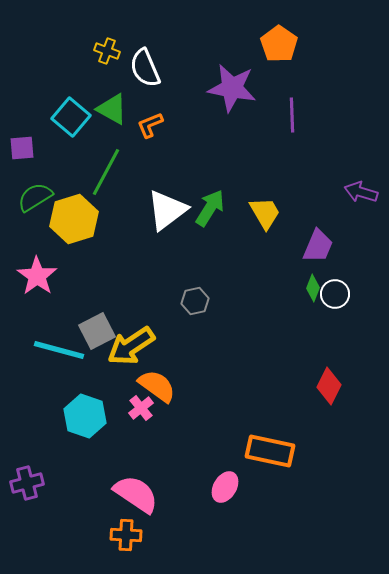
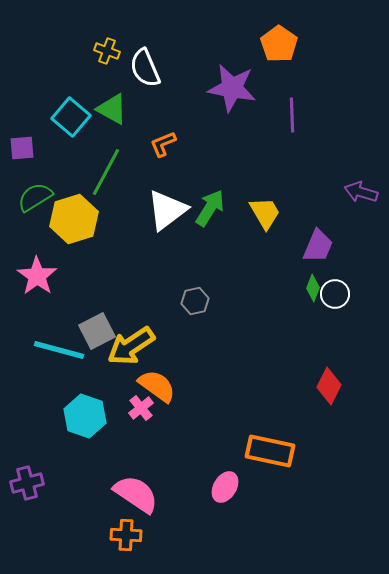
orange L-shape: moved 13 px right, 19 px down
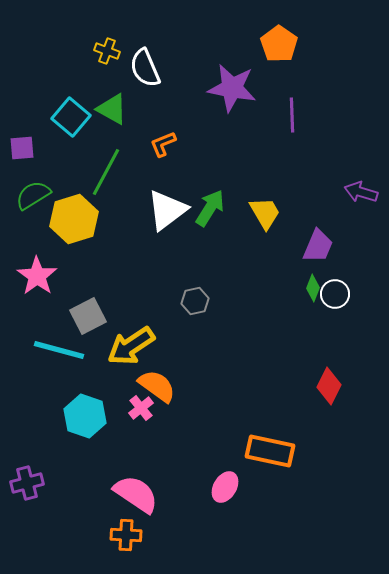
green semicircle: moved 2 px left, 2 px up
gray square: moved 9 px left, 15 px up
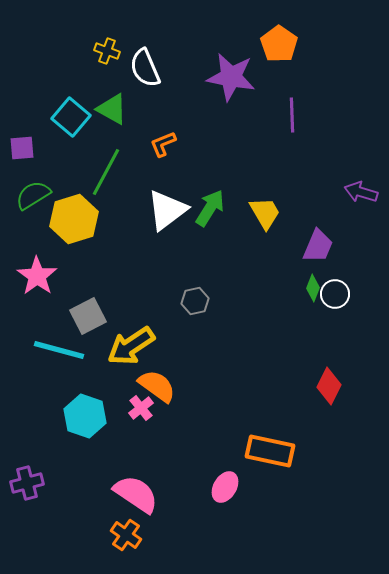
purple star: moved 1 px left, 11 px up
orange cross: rotated 32 degrees clockwise
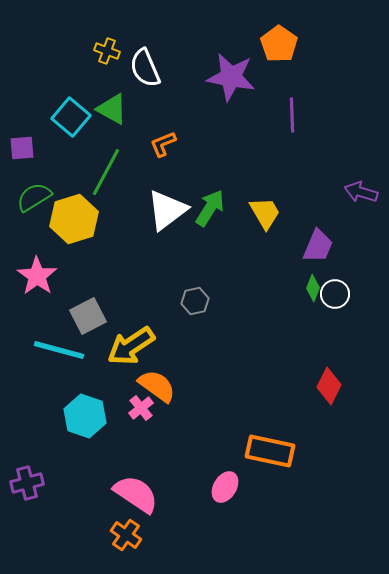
green semicircle: moved 1 px right, 2 px down
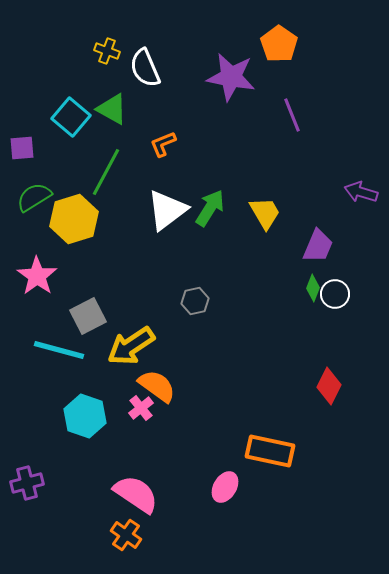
purple line: rotated 20 degrees counterclockwise
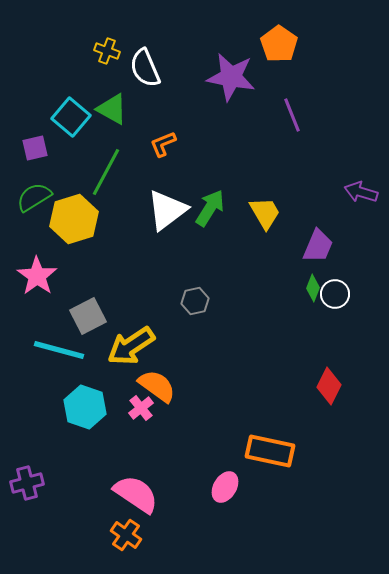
purple square: moved 13 px right; rotated 8 degrees counterclockwise
cyan hexagon: moved 9 px up
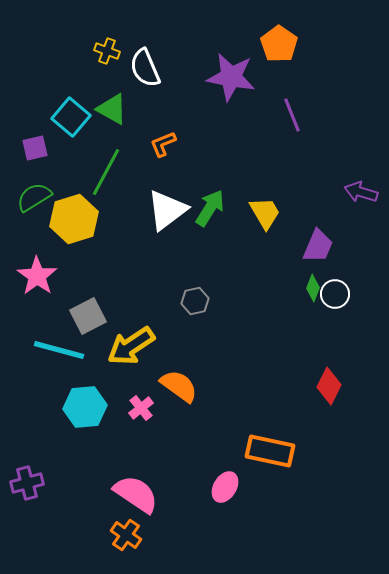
orange semicircle: moved 22 px right
cyan hexagon: rotated 24 degrees counterclockwise
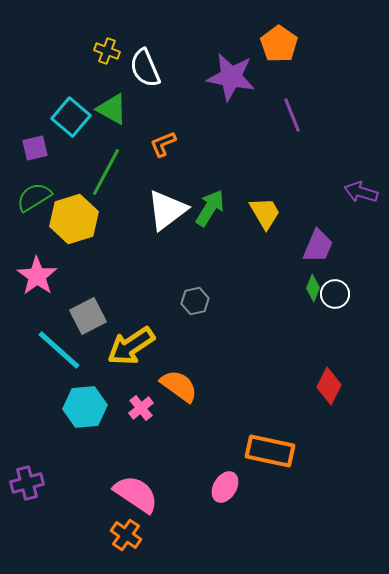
cyan line: rotated 27 degrees clockwise
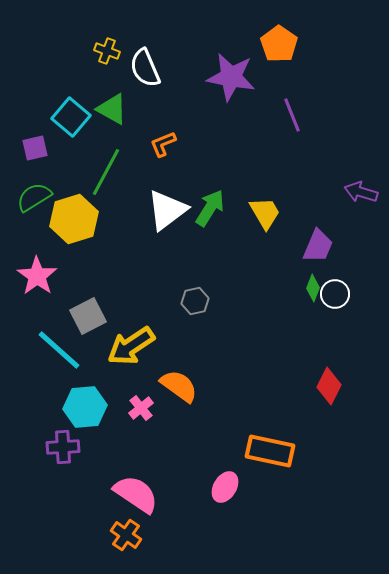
purple cross: moved 36 px right, 36 px up; rotated 12 degrees clockwise
